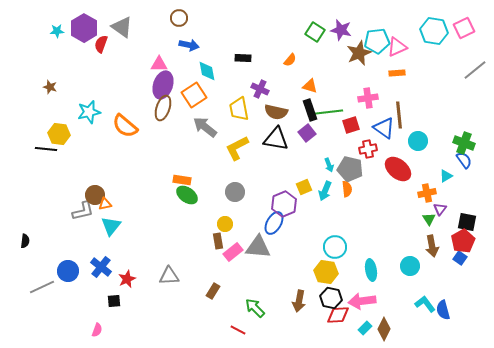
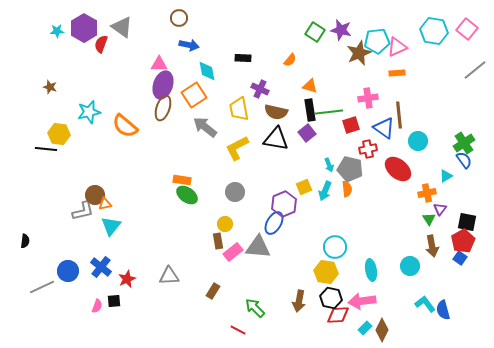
pink square at (464, 28): moved 3 px right, 1 px down; rotated 25 degrees counterclockwise
black rectangle at (310, 110): rotated 10 degrees clockwise
green cross at (464, 143): rotated 35 degrees clockwise
brown diamond at (384, 329): moved 2 px left, 1 px down
pink semicircle at (97, 330): moved 24 px up
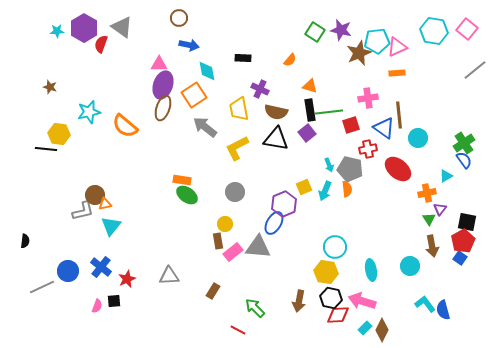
cyan circle at (418, 141): moved 3 px up
pink arrow at (362, 301): rotated 24 degrees clockwise
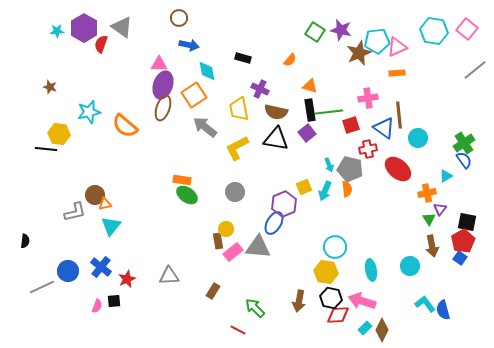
black rectangle at (243, 58): rotated 14 degrees clockwise
gray L-shape at (83, 211): moved 8 px left, 1 px down
yellow circle at (225, 224): moved 1 px right, 5 px down
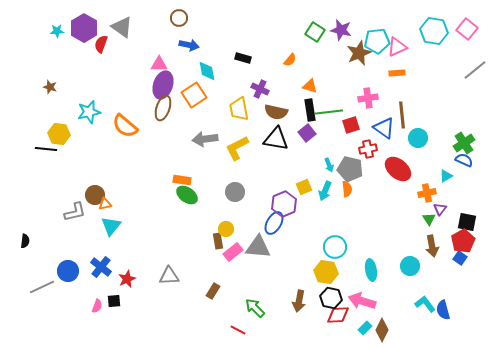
brown line at (399, 115): moved 3 px right
gray arrow at (205, 127): moved 12 px down; rotated 45 degrees counterclockwise
blue semicircle at (464, 160): rotated 30 degrees counterclockwise
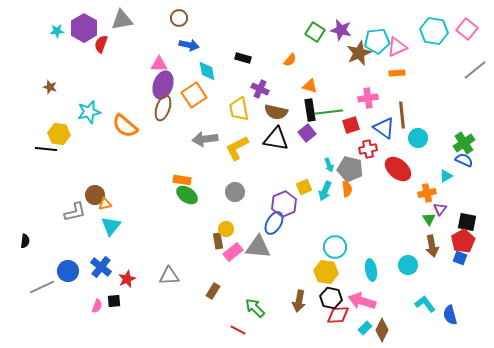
gray triangle at (122, 27): moved 7 px up; rotated 45 degrees counterclockwise
blue square at (460, 258): rotated 16 degrees counterclockwise
cyan circle at (410, 266): moved 2 px left, 1 px up
blue semicircle at (443, 310): moved 7 px right, 5 px down
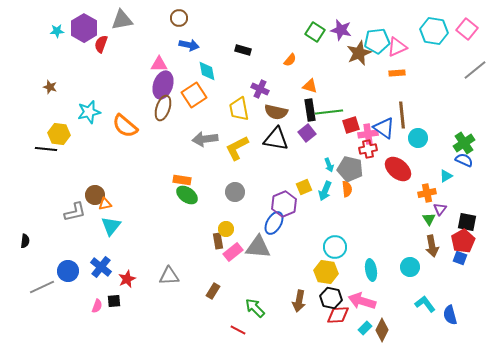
black rectangle at (243, 58): moved 8 px up
pink cross at (368, 98): moved 36 px down
cyan circle at (408, 265): moved 2 px right, 2 px down
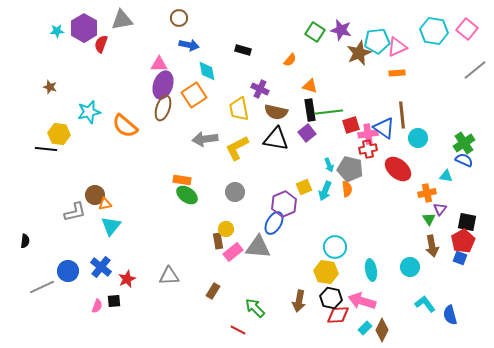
cyan triangle at (446, 176): rotated 40 degrees clockwise
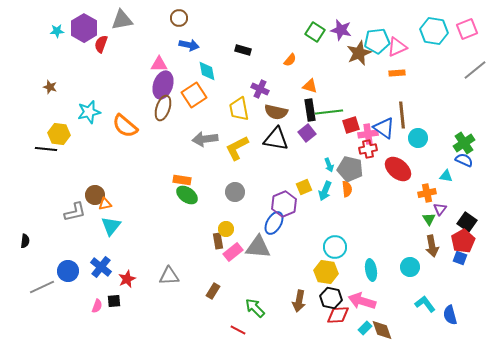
pink square at (467, 29): rotated 30 degrees clockwise
black square at (467, 222): rotated 24 degrees clockwise
brown diamond at (382, 330): rotated 45 degrees counterclockwise
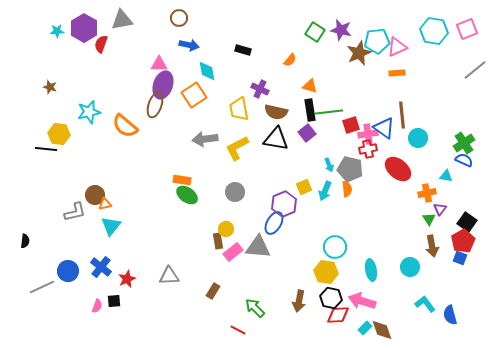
brown ellipse at (163, 108): moved 8 px left, 3 px up
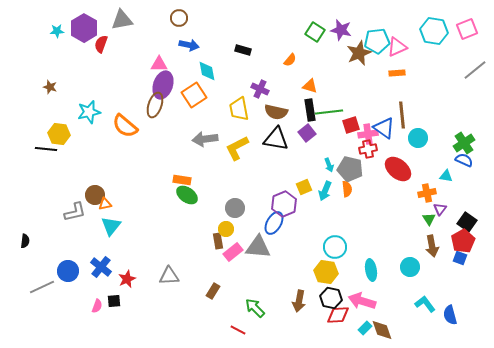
gray circle at (235, 192): moved 16 px down
